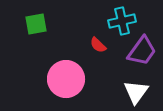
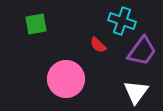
cyan cross: rotated 32 degrees clockwise
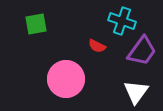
red semicircle: moved 1 px left, 1 px down; rotated 18 degrees counterclockwise
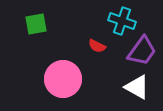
pink circle: moved 3 px left
white triangle: moved 1 px right, 5 px up; rotated 36 degrees counterclockwise
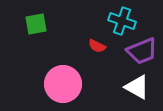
purple trapezoid: rotated 32 degrees clockwise
pink circle: moved 5 px down
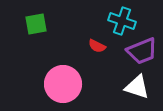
white triangle: rotated 12 degrees counterclockwise
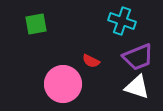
red semicircle: moved 6 px left, 15 px down
purple trapezoid: moved 4 px left, 6 px down
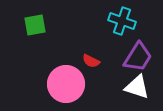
green square: moved 1 px left, 1 px down
purple trapezoid: rotated 36 degrees counterclockwise
pink circle: moved 3 px right
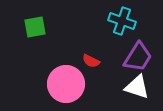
green square: moved 2 px down
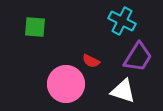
cyan cross: rotated 8 degrees clockwise
green square: rotated 15 degrees clockwise
white triangle: moved 14 px left, 4 px down
